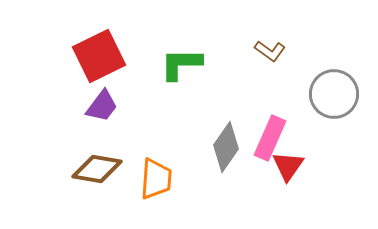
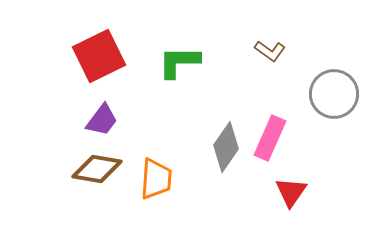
green L-shape: moved 2 px left, 2 px up
purple trapezoid: moved 14 px down
red triangle: moved 3 px right, 26 px down
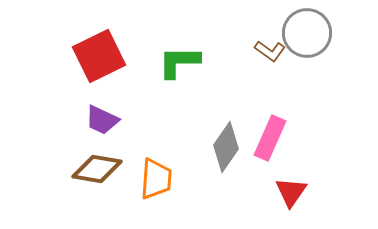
gray circle: moved 27 px left, 61 px up
purple trapezoid: rotated 78 degrees clockwise
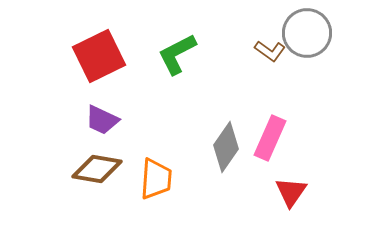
green L-shape: moved 2 px left, 8 px up; rotated 27 degrees counterclockwise
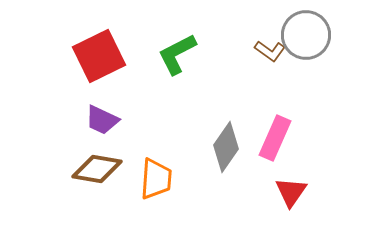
gray circle: moved 1 px left, 2 px down
pink rectangle: moved 5 px right
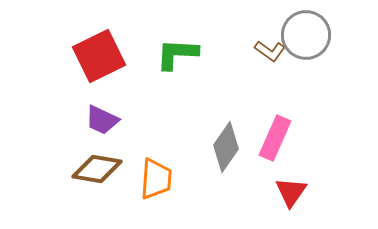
green L-shape: rotated 30 degrees clockwise
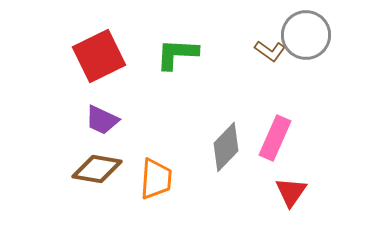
gray diamond: rotated 9 degrees clockwise
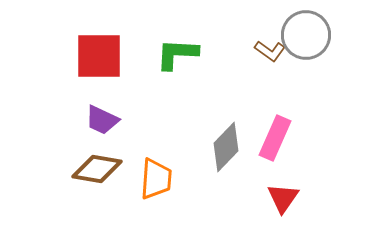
red square: rotated 26 degrees clockwise
red triangle: moved 8 px left, 6 px down
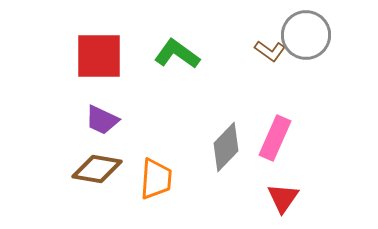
green L-shape: rotated 33 degrees clockwise
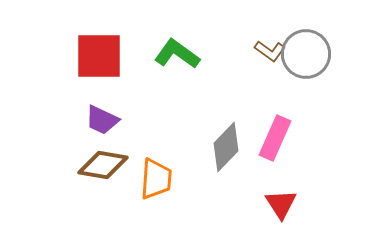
gray circle: moved 19 px down
brown diamond: moved 6 px right, 4 px up
red triangle: moved 2 px left, 6 px down; rotated 8 degrees counterclockwise
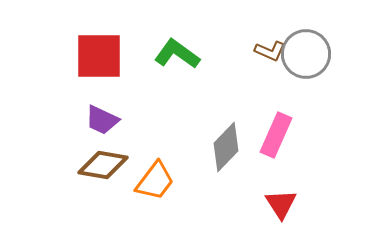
brown L-shape: rotated 12 degrees counterclockwise
pink rectangle: moved 1 px right, 3 px up
orange trapezoid: moved 1 px left, 2 px down; rotated 33 degrees clockwise
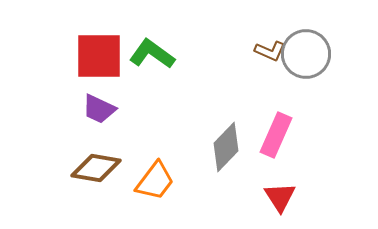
green L-shape: moved 25 px left
purple trapezoid: moved 3 px left, 11 px up
brown diamond: moved 7 px left, 3 px down
red triangle: moved 1 px left, 7 px up
